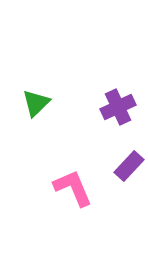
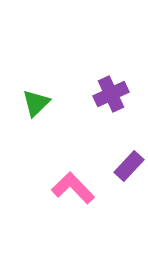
purple cross: moved 7 px left, 13 px up
pink L-shape: rotated 21 degrees counterclockwise
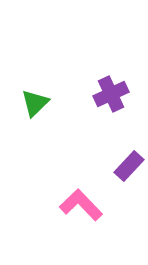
green triangle: moved 1 px left
pink L-shape: moved 8 px right, 17 px down
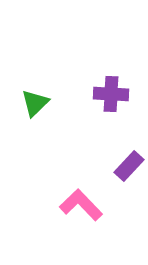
purple cross: rotated 28 degrees clockwise
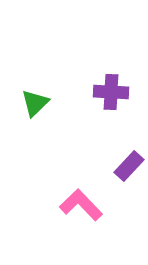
purple cross: moved 2 px up
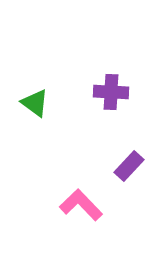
green triangle: rotated 40 degrees counterclockwise
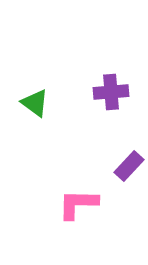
purple cross: rotated 8 degrees counterclockwise
pink L-shape: moved 3 px left, 1 px up; rotated 45 degrees counterclockwise
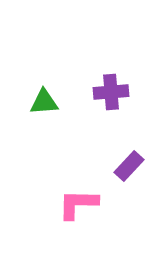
green triangle: moved 9 px right, 1 px up; rotated 40 degrees counterclockwise
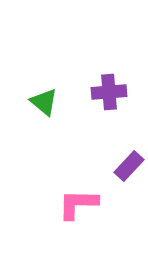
purple cross: moved 2 px left
green triangle: rotated 44 degrees clockwise
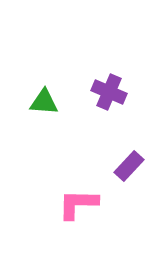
purple cross: rotated 28 degrees clockwise
green triangle: rotated 36 degrees counterclockwise
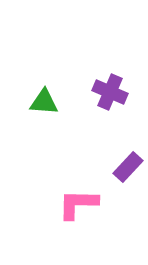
purple cross: moved 1 px right
purple rectangle: moved 1 px left, 1 px down
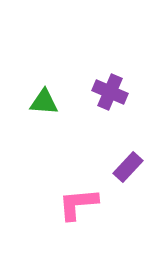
pink L-shape: rotated 6 degrees counterclockwise
